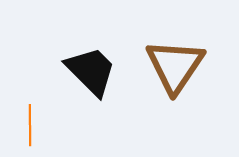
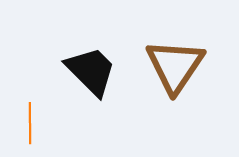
orange line: moved 2 px up
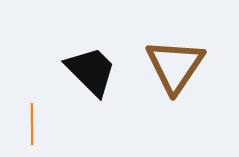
orange line: moved 2 px right, 1 px down
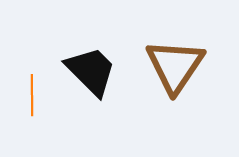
orange line: moved 29 px up
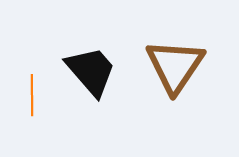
black trapezoid: rotated 4 degrees clockwise
